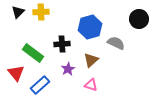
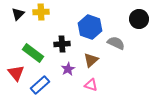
black triangle: moved 2 px down
blue hexagon: rotated 25 degrees counterclockwise
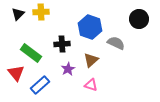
green rectangle: moved 2 px left
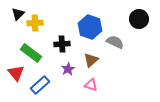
yellow cross: moved 6 px left, 11 px down
gray semicircle: moved 1 px left, 1 px up
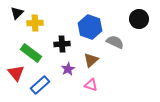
black triangle: moved 1 px left, 1 px up
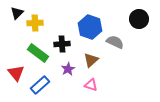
green rectangle: moved 7 px right
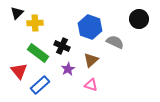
black cross: moved 2 px down; rotated 28 degrees clockwise
red triangle: moved 3 px right, 2 px up
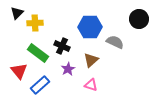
blue hexagon: rotated 20 degrees counterclockwise
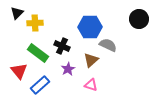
gray semicircle: moved 7 px left, 3 px down
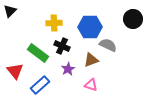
black triangle: moved 7 px left, 2 px up
black circle: moved 6 px left
yellow cross: moved 19 px right
brown triangle: rotated 21 degrees clockwise
red triangle: moved 4 px left
